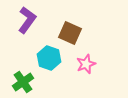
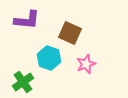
purple L-shape: rotated 60 degrees clockwise
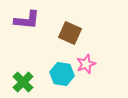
cyan hexagon: moved 13 px right, 16 px down; rotated 10 degrees counterclockwise
green cross: rotated 10 degrees counterclockwise
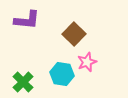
brown square: moved 4 px right, 1 px down; rotated 20 degrees clockwise
pink star: moved 1 px right, 2 px up
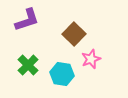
purple L-shape: rotated 24 degrees counterclockwise
pink star: moved 4 px right, 3 px up
green cross: moved 5 px right, 17 px up
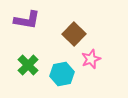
purple L-shape: rotated 28 degrees clockwise
cyan hexagon: rotated 20 degrees counterclockwise
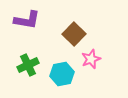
green cross: rotated 20 degrees clockwise
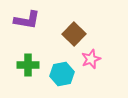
green cross: rotated 25 degrees clockwise
